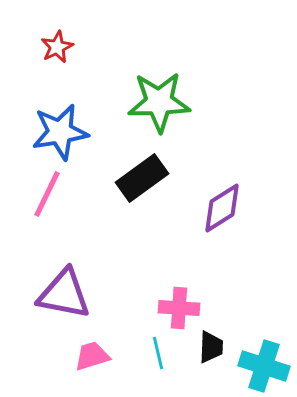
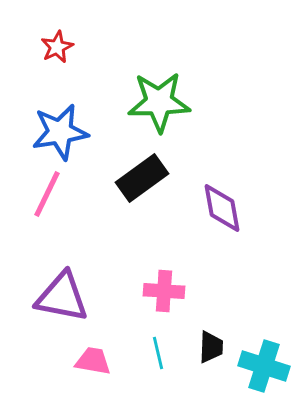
purple diamond: rotated 68 degrees counterclockwise
purple triangle: moved 2 px left, 3 px down
pink cross: moved 15 px left, 17 px up
pink trapezoid: moved 1 px right, 5 px down; rotated 27 degrees clockwise
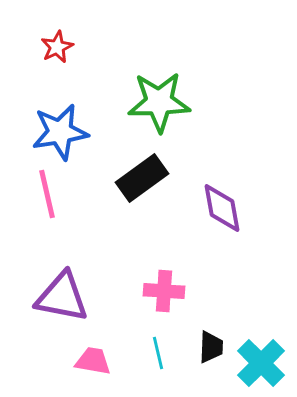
pink line: rotated 39 degrees counterclockwise
cyan cross: moved 3 px left, 3 px up; rotated 27 degrees clockwise
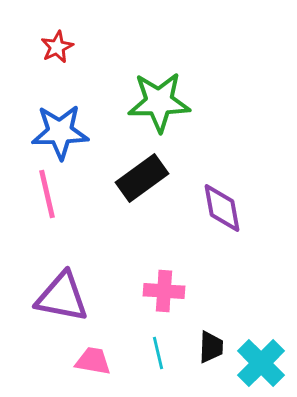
blue star: rotated 8 degrees clockwise
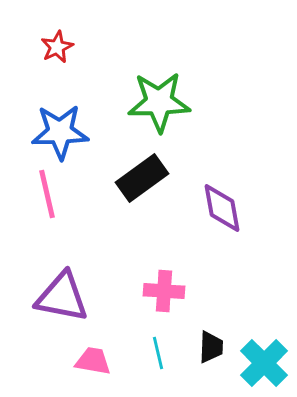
cyan cross: moved 3 px right
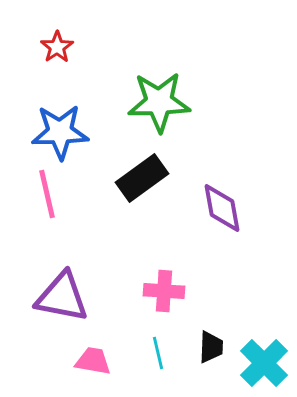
red star: rotated 8 degrees counterclockwise
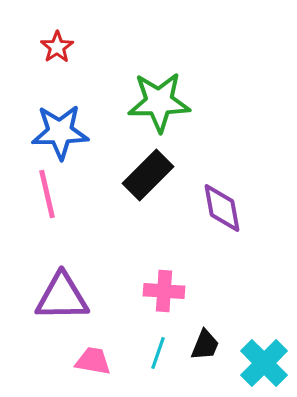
black rectangle: moved 6 px right, 3 px up; rotated 9 degrees counterclockwise
purple triangle: rotated 12 degrees counterclockwise
black trapezoid: moved 6 px left, 2 px up; rotated 20 degrees clockwise
cyan line: rotated 32 degrees clockwise
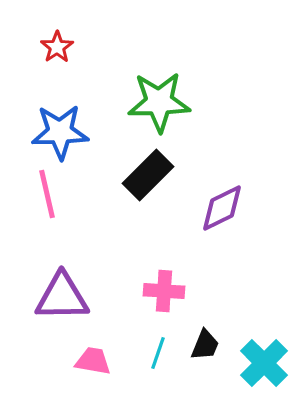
purple diamond: rotated 74 degrees clockwise
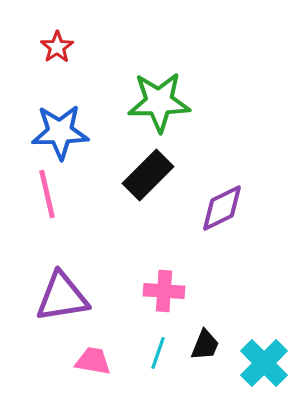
purple triangle: rotated 8 degrees counterclockwise
